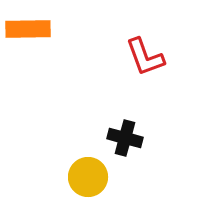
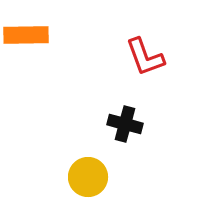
orange rectangle: moved 2 px left, 6 px down
black cross: moved 14 px up
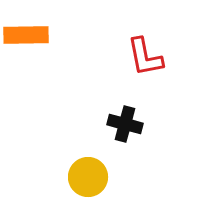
red L-shape: rotated 9 degrees clockwise
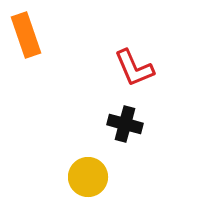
orange rectangle: rotated 72 degrees clockwise
red L-shape: moved 11 px left, 11 px down; rotated 12 degrees counterclockwise
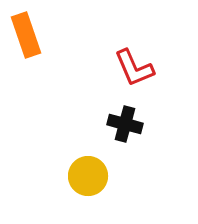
yellow circle: moved 1 px up
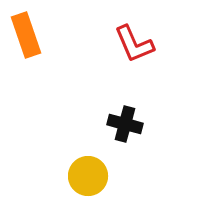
red L-shape: moved 24 px up
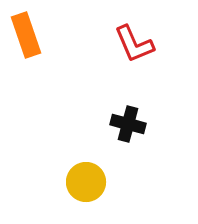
black cross: moved 3 px right
yellow circle: moved 2 px left, 6 px down
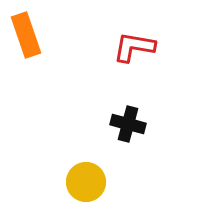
red L-shape: moved 3 px down; rotated 123 degrees clockwise
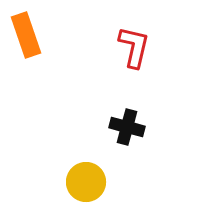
red L-shape: rotated 93 degrees clockwise
black cross: moved 1 px left, 3 px down
